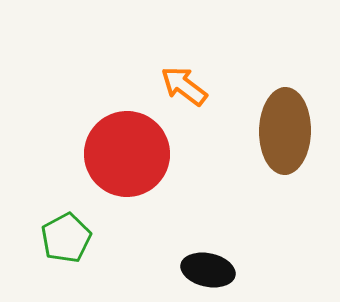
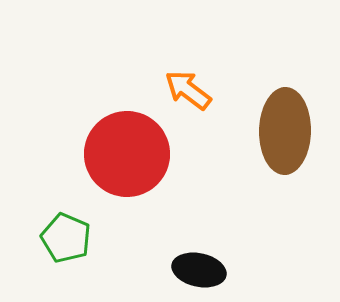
orange arrow: moved 4 px right, 4 px down
green pentagon: rotated 21 degrees counterclockwise
black ellipse: moved 9 px left
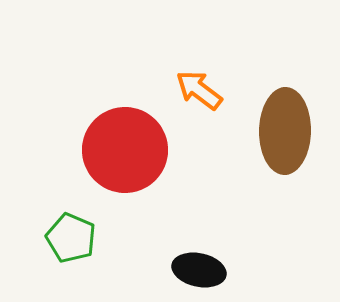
orange arrow: moved 11 px right
red circle: moved 2 px left, 4 px up
green pentagon: moved 5 px right
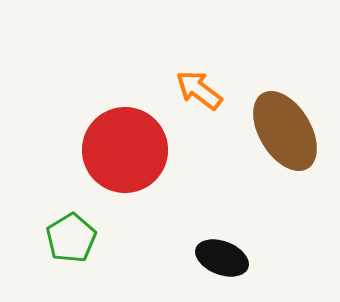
brown ellipse: rotated 32 degrees counterclockwise
green pentagon: rotated 18 degrees clockwise
black ellipse: moved 23 px right, 12 px up; rotated 9 degrees clockwise
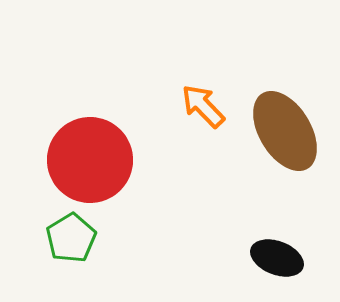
orange arrow: moved 4 px right, 16 px down; rotated 9 degrees clockwise
red circle: moved 35 px left, 10 px down
black ellipse: moved 55 px right
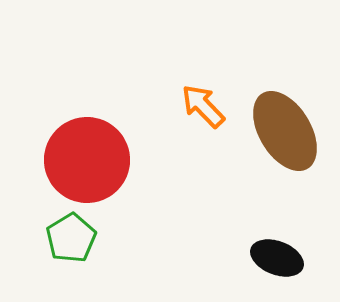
red circle: moved 3 px left
